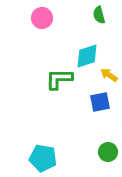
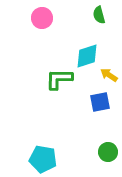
cyan pentagon: moved 1 px down
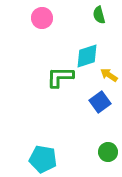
green L-shape: moved 1 px right, 2 px up
blue square: rotated 25 degrees counterclockwise
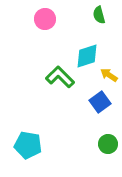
pink circle: moved 3 px right, 1 px down
green L-shape: rotated 44 degrees clockwise
green circle: moved 8 px up
cyan pentagon: moved 15 px left, 14 px up
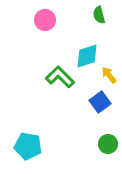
pink circle: moved 1 px down
yellow arrow: rotated 18 degrees clockwise
cyan pentagon: moved 1 px down
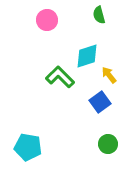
pink circle: moved 2 px right
cyan pentagon: moved 1 px down
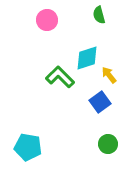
cyan diamond: moved 2 px down
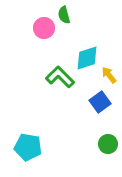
green semicircle: moved 35 px left
pink circle: moved 3 px left, 8 px down
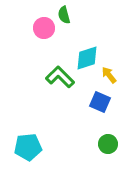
blue square: rotated 30 degrees counterclockwise
cyan pentagon: rotated 16 degrees counterclockwise
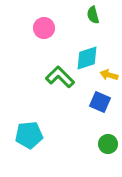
green semicircle: moved 29 px right
yellow arrow: rotated 36 degrees counterclockwise
cyan pentagon: moved 1 px right, 12 px up
